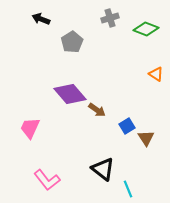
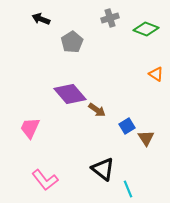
pink L-shape: moved 2 px left
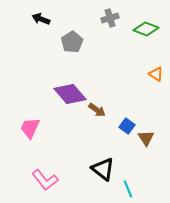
blue square: rotated 21 degrees counterclockwise
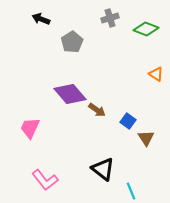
blue square: moved 1 px right, 5 px up
cyan line: moved 3 px right, 2 px down
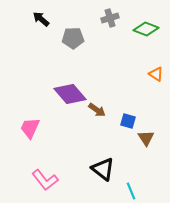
black arrow: rotated 18 degrees clockwise
gray pentagon: moved 1 px right, 4 px up; rotated 30 degrees clockwise
blue square: rotated 21 degrees counterclockwise
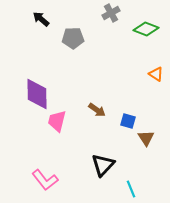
gray cross: moved 1 px right, 5 px up; rotated 12 degrees counterclockwise
purple diamond: moved 33 px left; rotated 40 degrees clockwise
pink trapezoid: moved 27 px right, 7 px up; rotated 10 degrees counterclockwise
black triangle: moved 4 px up; rotated 35 degrees clockwise
cyan line: moved 2 px up
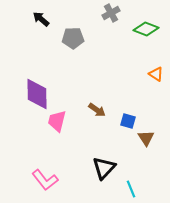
black triangle: moved 1 px right, 3 px down
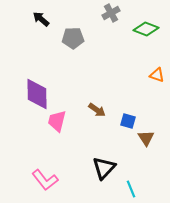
orange triangle: moved 1 px right, 1 px down; rotated 14 degrees counterclockwise
